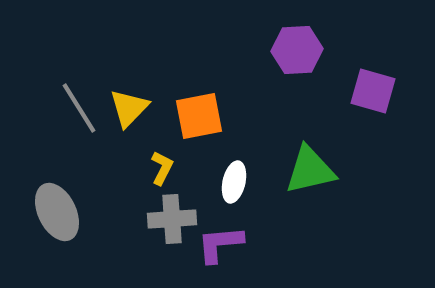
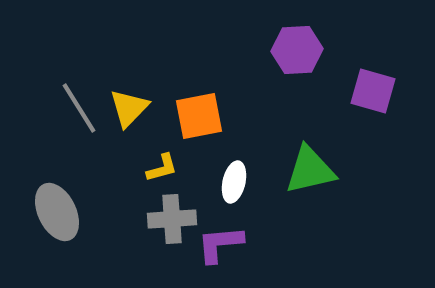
yellow L-shape: rotated 48 degrees clockwise
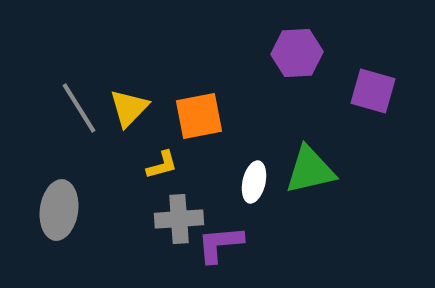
purple hexagon: moved 3 px down
yellow L-shape: moved 3 px up
white ellipse: moved 20 px right
gray ellipse: moved 2 px right, 2 px up; rotated 34 degrees clockwise
gray cross: moved 7 px right
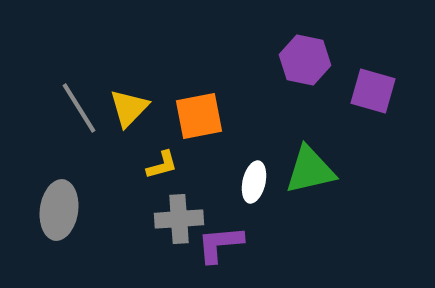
purple hexagon: moved 8 px right, 7 px down; rotated 15 degrees clockwise
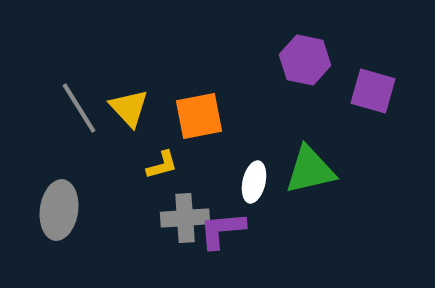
yellow triangle: rotated 27 degrees counterclockwise
gray cross: moved 6 px right, 1 px up
purple L-shape: moved 2 px right, 14 px up
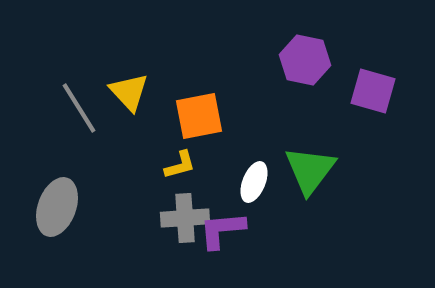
yellow triangle: moved 16 px up
yellow L-shape: moved 18 px right
green triangle: rotated 40 degrees counterclockwise
white ellipse: rotated 9 degrees clockwise
gray ellipse: moved 2 px left, 3 px up; rotated 12 degrees clockwise
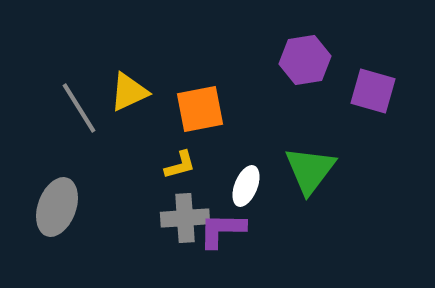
purple hexagon: rotated 21 degrees counterclockwise
yellow triangle: rotated 48 degrees clockwise
orange square: moved 1 px right, 7 px up
white ellipse: moved 8 px left, 4 px down
purple L-shape: rotated 6 degrees clockwise
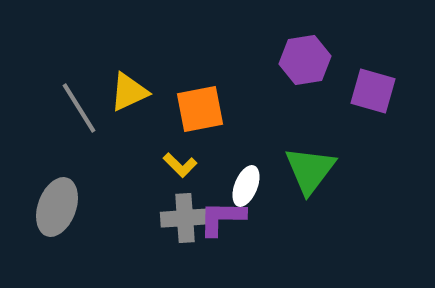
yellow L-shape: rotated 60 degrees clockwise
purple L-shape: moved 12 px up
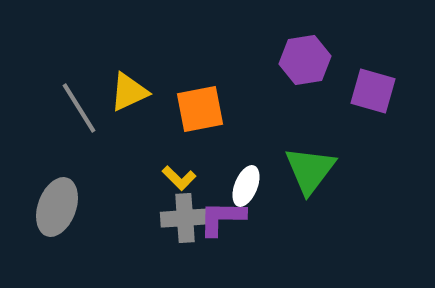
yellow L-shape: moved 1 px left, 13 px down
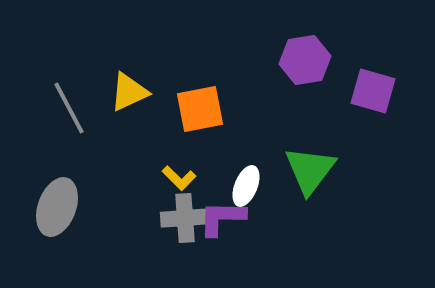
gray line: moved 10 px left; rotated 4 degrees clockwise
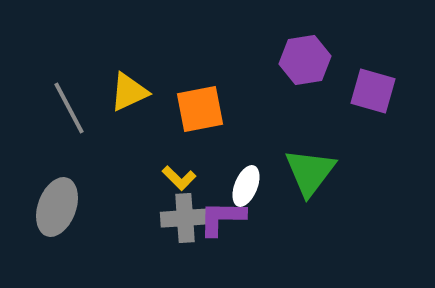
green triangle: moved 2 px down
